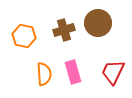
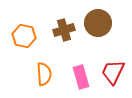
pink rectangle: moved 8 px right, 5 px down
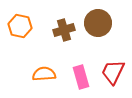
orange hexagon: moved 4 px left, 10 px up
orange semicircle: rotated 90 degrees counterclockwise
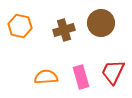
brown circle: moved 3 px right
orange semicircle: moved 2 px right, 3 px down
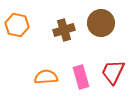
orange hexagon: moved 3 px left, 1 px up
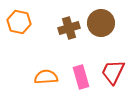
orange hexagon: moved 2 px right, 3 px up
brown cross: moved 5 px right, 2 px up
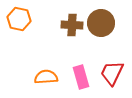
orange hexagon: moved 3 px up
brown cross: moved 3 px right, 3 px up; rotated 20 degrees clockwise
red trapezoid: moved 1 px left, 1 px down
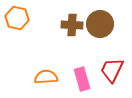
orange hexagon: moved 2 px left, 1 px up
brown circle: moved 1 px left, 1 px down
red trapezoid: moved 3 px up
pink rectangle: moved 1 px right, 2 px down
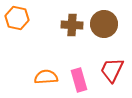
brown circle: moved 4 px right
pink rectangle: moved 3 px left, 1 px down
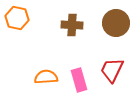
brown circle: moved 12 px right, 1 px up
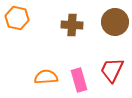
brown circle: moved 1 px left, 1 px up
